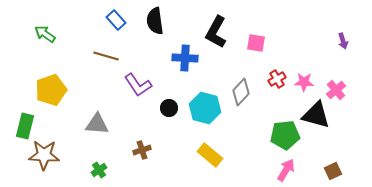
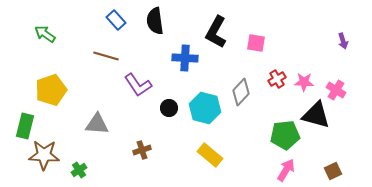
pink cross: rotated 18 degrees counterclockwise
green cross: moved 20 px left
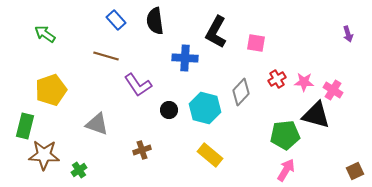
purple arrow: moved 5 px right, 7 px up
pink cross: moved 3 px left
black circle: moved 2 px down
gray triangle: rotated 15 degrees clockwise
brown square: moved 22 px right
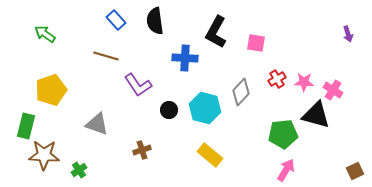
green rectangle: moved 1 px right
green pentagon: moved 2 px left, 1 px up
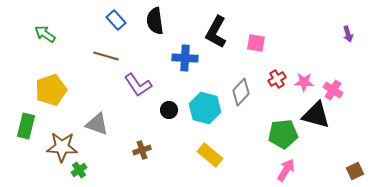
brown star: moved 18 px right, 8 px up
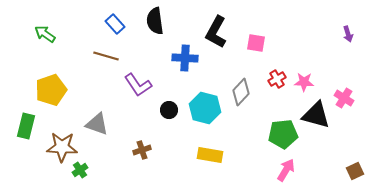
blue rectangle: moved 1 px left, 4 px down
pink cross: moved 11 px right, 8 px down
yellow rectangle: rotated 30 degrees counterclockwise
green cross: moved 1 px right
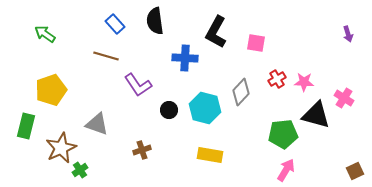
brown star: moved 1 px left, 1 px down; rotated 28 degrees counterclockwise
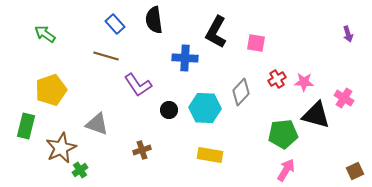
black semicircle: moved 1 px left, 1 px up
cyan hexagon: rotated 12 degrees counterclockwise
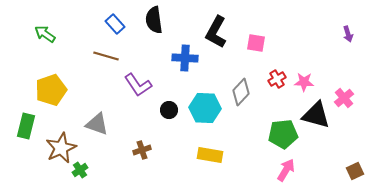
pink cross: rotated 18 degrees clockwise
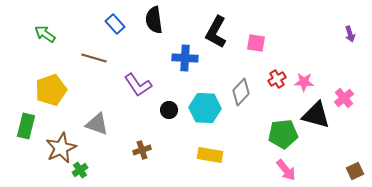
purple arrow: moved 2 px right
brown line: moved 12 px left, 2 px down
pink arrow: rotated 110 degrees clockwise
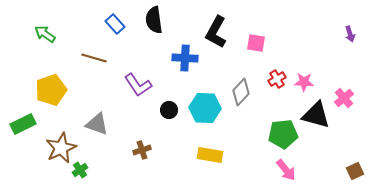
green rectangle: moved 3 px left, 2 px up; rotated 50 degrees clockwise
